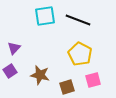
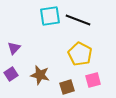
cyan square: moved 5 px right
purple square: moved 1 px right, 3 px down
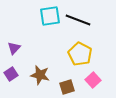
pink square: rotated 28 degrees counterclockwise
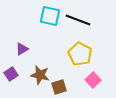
cyan square: rotated 20 degrees clockwise
purple triangle: moved 8 px right, 1 px down; rotated 16 degrees clockwise
brown square: moved 8 px left
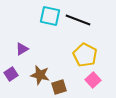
yellow pentagon: moved 5 px right, 1 px down
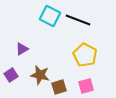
cyan square: rotated 15 degrees clockwise
purple square: moved 1 px down
pink square: moved 7 px left, 6 px down; rotated 28 degrees clockwise
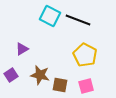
brown square: moved 1 px right, 2 px up; rotated 28 degrees clockwise
